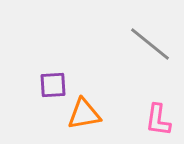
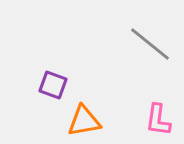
purple square: rotated 24 degrees clockwise
orange triangle: moved 7 px down
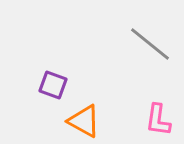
orange triangle: rotated 39 degrees clockwise
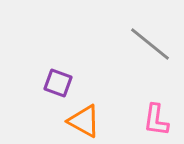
purple square: moved 5 px right, 2 px up
pink L-shape: moved 2 px left
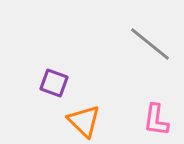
purple square: moved 4 px left
orange triangle: rotated 15 degrees clockwise
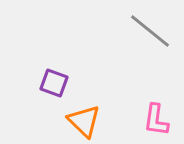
gray line: moved 13 px up
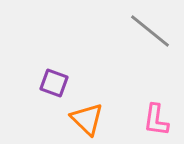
orange triangle: moved 3 px right, 2 px up
